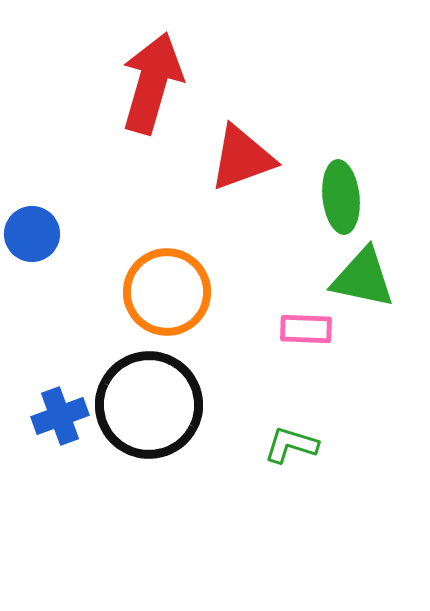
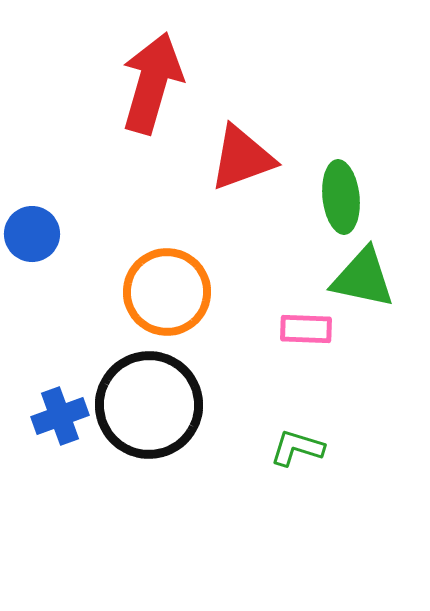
green L-shape: moved 6 px right, 3 px down
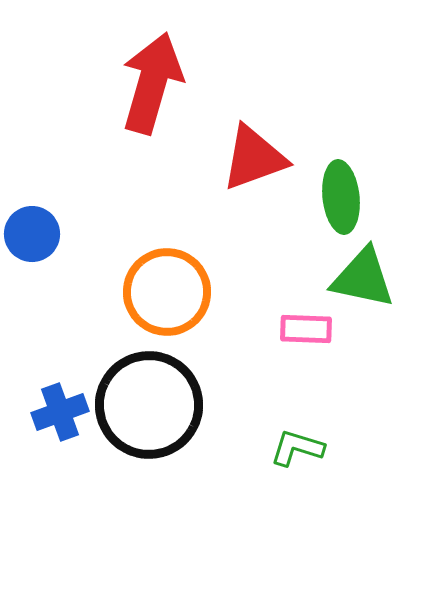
red triangle: moved 12 px right
blue cross: moved 4 px up
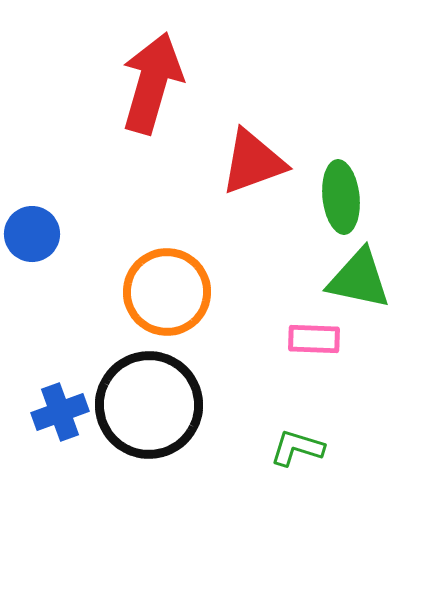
red triangle: moved 1 px left, 4 px down
green triangle: moved 4 px left, 1 px down
pink rectangle: moved 8 px right, 10 px down
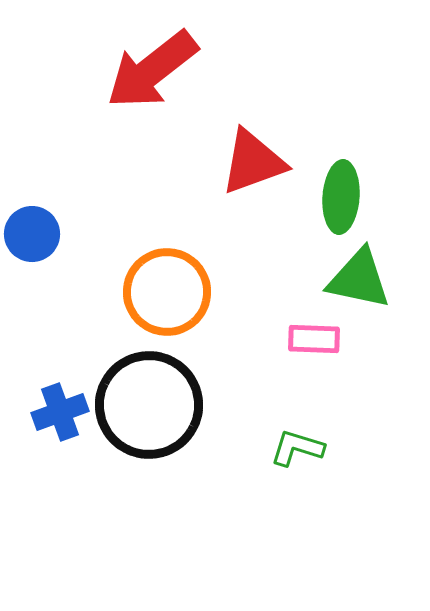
red arrow: moved 13 px up; rotated 144 degrees counterclockwise
green ellipse: rotated 10 degrees clockwise
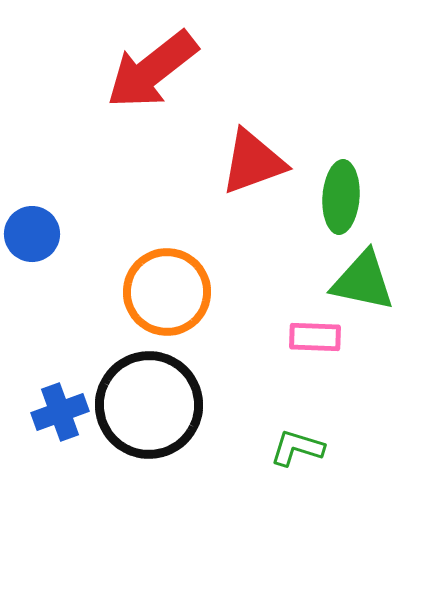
green triangle: moved 4 px right, 2 px down
pink rectangle: moved 1 px right, 2 px up
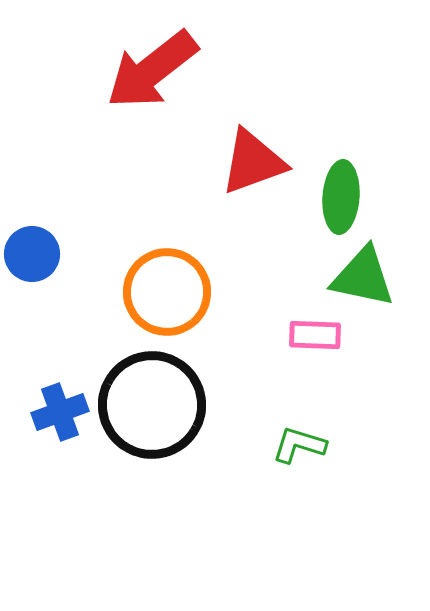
blue circle: moved 20 px down
green triangle: moved 4 px up
pink rectangle: moved 2 px up
black circle: moved 3 px right
green L-shape: moved 2 px right, 3 px up
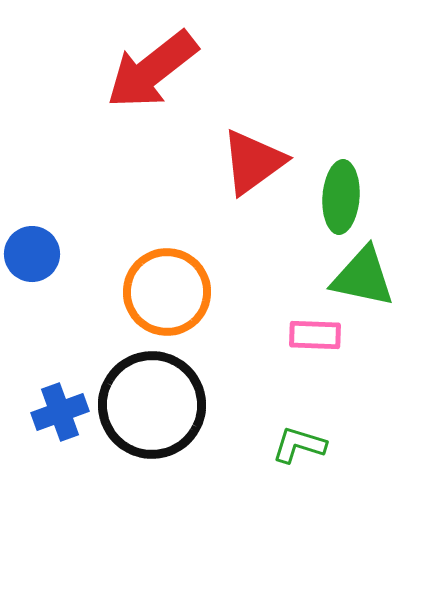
red triangle: rotated 16 degrees counterclockwise
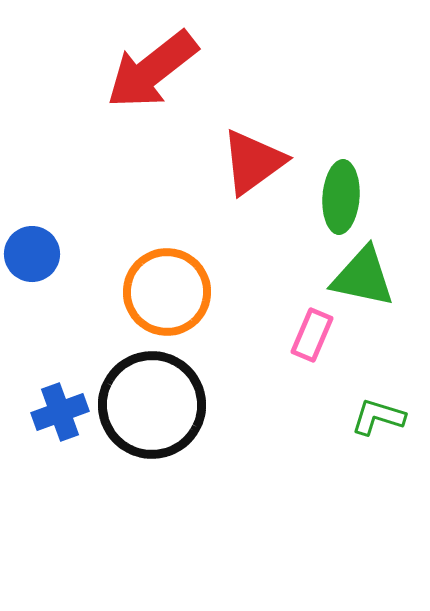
pink rectangle: moved 3 px left; rotated 69 degrees counterclockwise
green L-shape: moved 79 px right, 28 px up
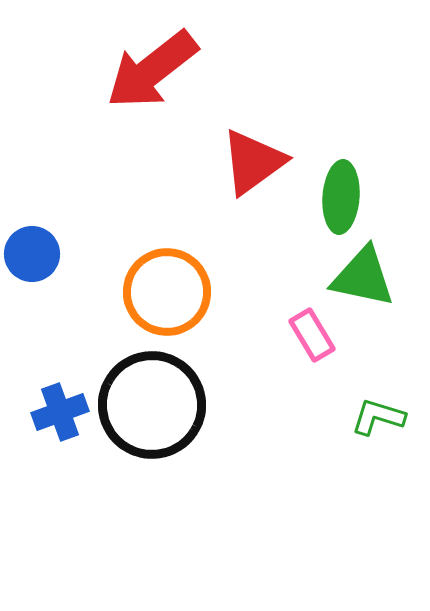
pink rectangle: rotated 54 degrees counterclockwise
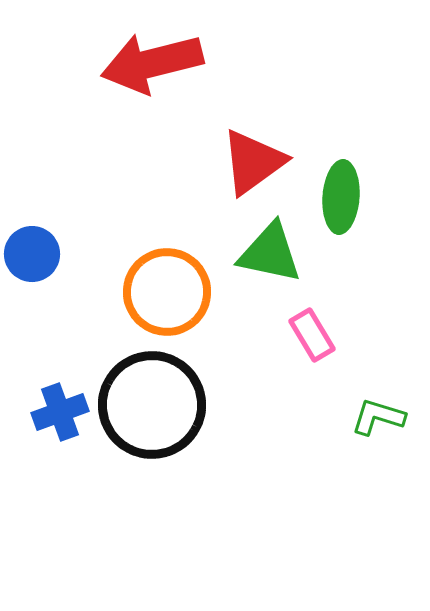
red arrow: moved 7 px up; rotated 24 degrees clockwise
green triangle: moved 93 px left, 24 px up
